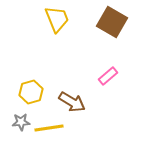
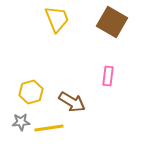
pink rectangle: rotated 42 degrees counterclockwise
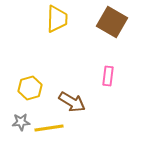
yellow trapezoid: rotated 24 degrees clockwise
yellow hexagon: moved 1 px left, 4 px up
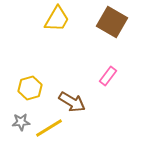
yellow trapezoid: rotated 28 degrees clockwise
pink rectangle: rotated 30 degrees clockwise
yellow line: rotated 24 degrees counterclockwise
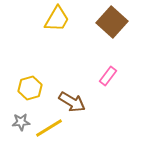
brown square: rotated 12 degrees clockwise
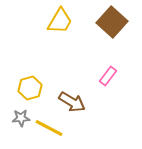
yellow trapezoid: moved 3 px right, 2 px down
gray star: moved 4 px up
yellow line: rotated 60 degrees clockwise
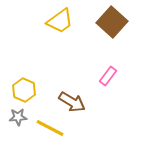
yellow trapezoid: rotated 24 degrees clockwise
yellow hexagon: moved 6 px left, 2 px down; rotated 20 degrees counterclockwise
gray star: moved 3 px left, 1 px up
yellow line: moved 1 px right
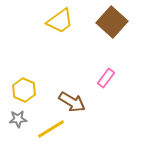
pink rectangle: moved 2 px left, 2 px down
gray star: moved 2 px down
yellow line: moved 1 px right, 1 px down; rotated 60 degrees counterclockwise
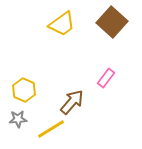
yellow trapezoid: moved 2 px right, 3 px down
brown arrow: rotated 80 degrees counterclockwise
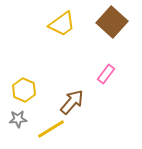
pink rectangle: moved 4 px up
